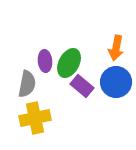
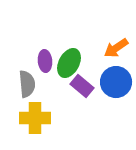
orange arrow: rotated 45 degrees clockwise
gray semicircle: rotated 16 degrees counterclockwise
yellow cross: rotated 12 degrees clockwise
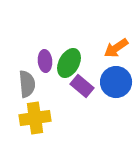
yellow cross: rotated 8 degrees counterclockwise
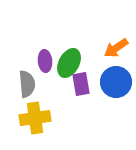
purple rectangle: moved 1 px left, 2 px up; rotated 40 degrees clockwise
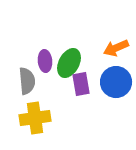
orange arrow: rotated 10 degrees clockwise
gray semicircle: moved 3 px up
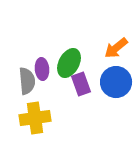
orange arrow: rotated 15 degrees counterclockwise
purple ellipse: moved 3 px left, 8 px down
purple rectangle: rotated 10 degrees counterclockwise
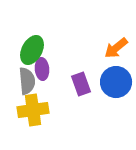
green ellipse: moved 37 px left, 13 px up
yellow cross: moved 2 px left, 8 px up
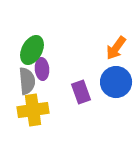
orange arrow: rotated 15 degrees counterclockwise
purple rectangle: moved 8 px down
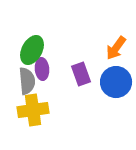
purple rectangle: moved 18 px up
